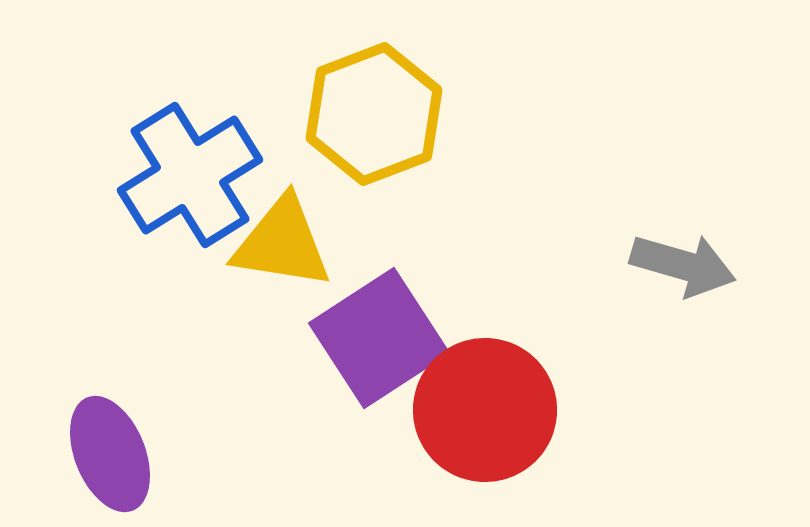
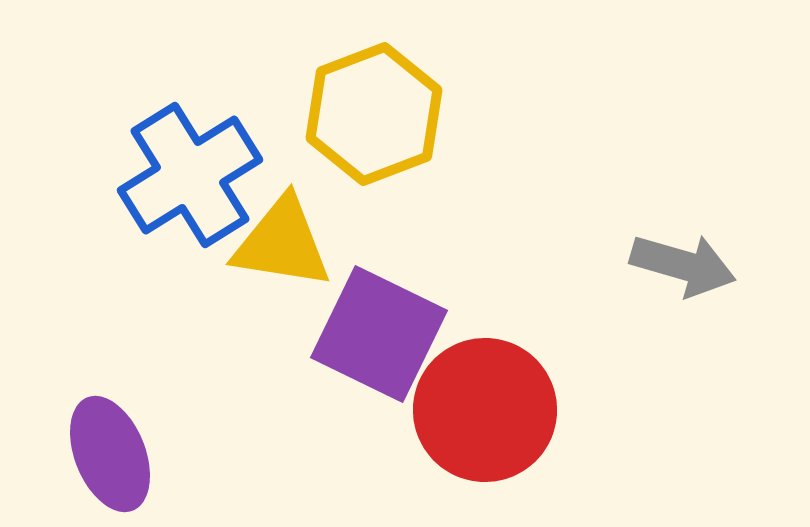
purple square: moved 4 px up; rotated 31 degrees counterclockwise
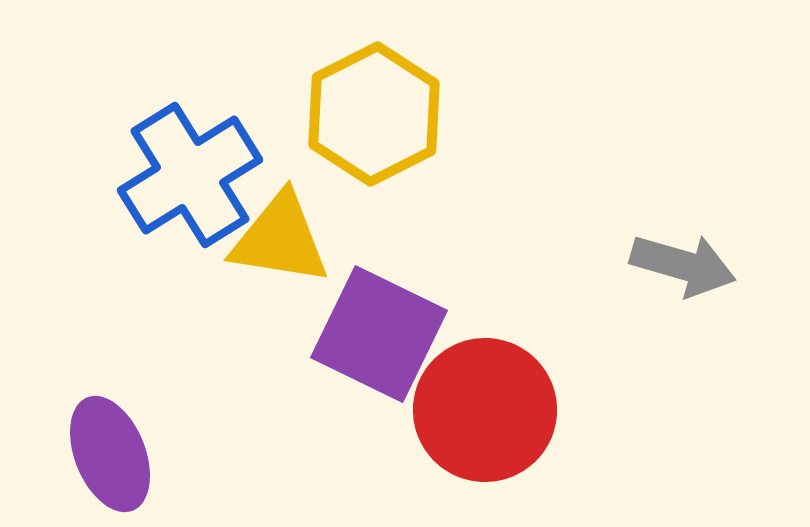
yellow hexagon: rotated 6 degrees counterclockwise
yellow triangle: moved 2 px left, 4 px up
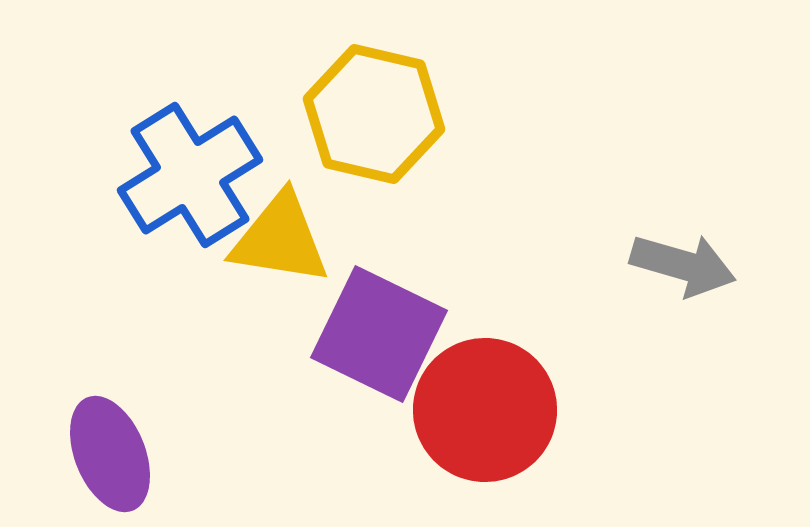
yellow hexagon: rotated 20 degrees counterclockwise
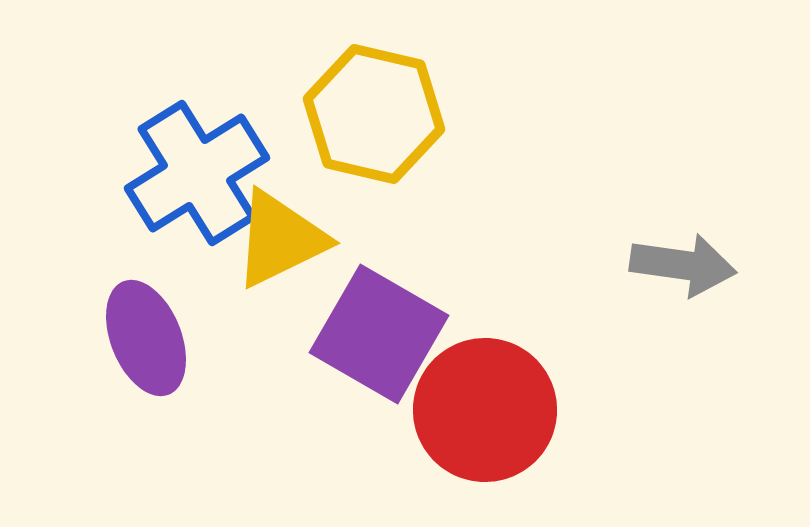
blue cross: moved 7 px right, 2 px up
yellow triangle: rotated 35 degrees counterclockwise
gray arrow: rotated 8 degrees counterclockwise
purple square: rotated 4 degrees clockwise
purple ellipse: moved 36 px right, 116 px up
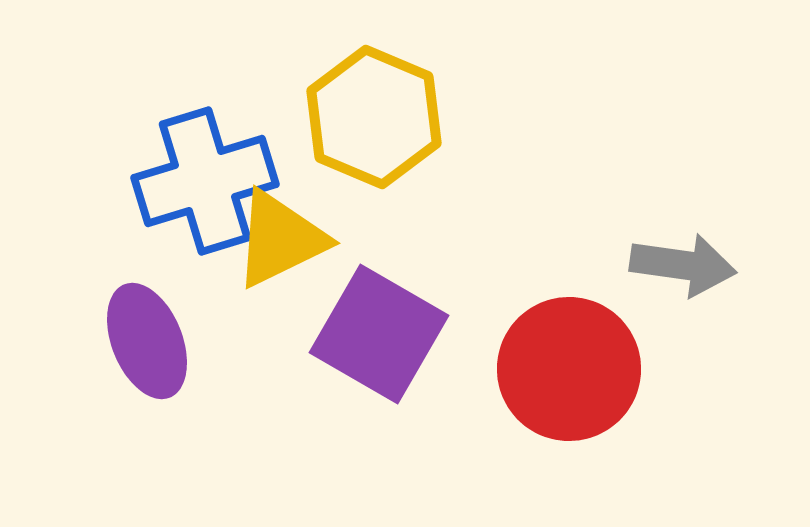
yellow hexagon: moved 3 px down; rotated 10 degrees clockwise
blue cross: moved 8 px right, 8 px down; rotated 15 degrees clockwise
purple ellipse: moved 1 px right, 3 px down
red circle: moved 84 px right, 41 px up
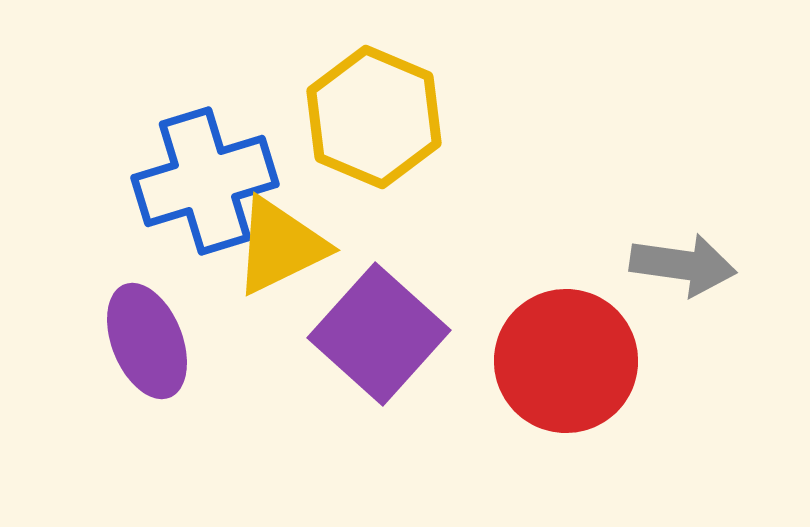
yellow triangle: moved 7 px down
purple square: rotated 12 degrees clockwise
red circle: moved 3 px left, 8 px up
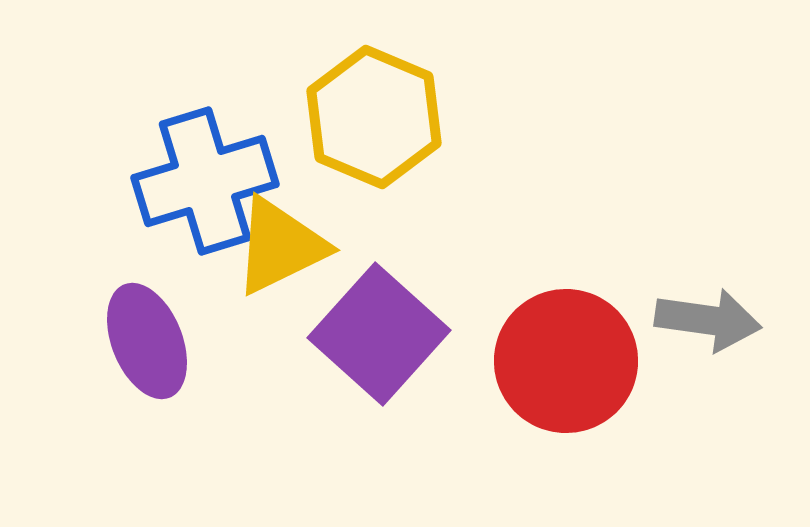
gray arrow: moved 25 px right, 55 px down
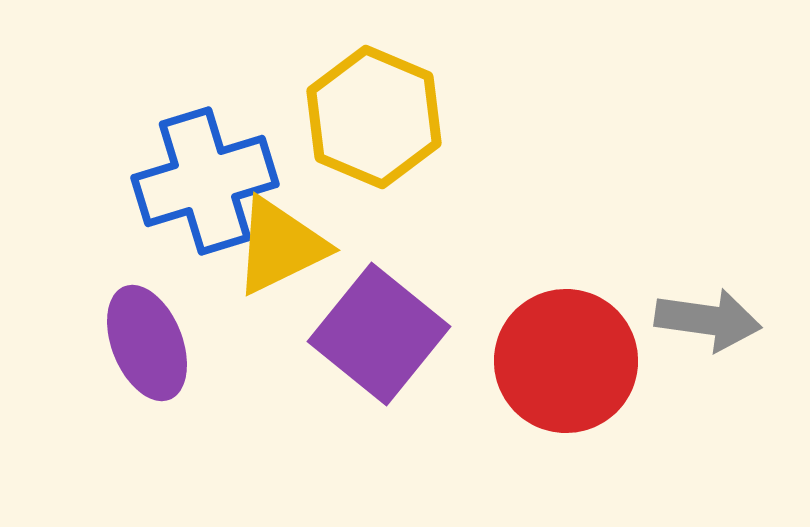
purple square: rotated 3 degrees counterclockwise
purple ellipse: moved 2 px down
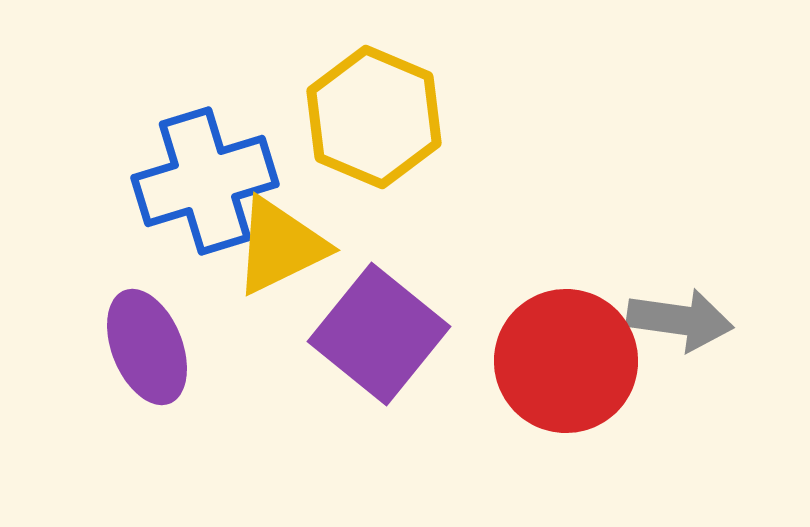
gray arrow: moved 28 px left
purple ellipse: moved 4 px down
